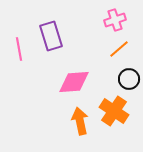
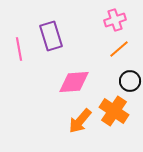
black circle: moved 1 px right, 2 px down
orange arrow: rotated 128 degrees counterclockwise
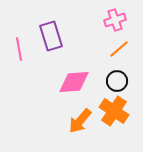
black circle: moved 13 px left
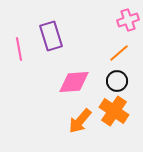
pink cross: moved 13 px right
orange line: moved 4 px down
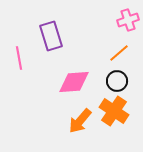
pink line: moved 9 px down
